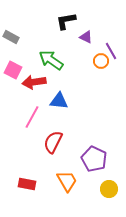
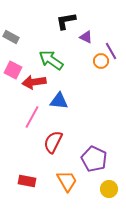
red rectangle: moved 3 px up
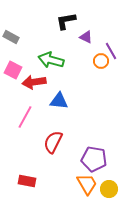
green arrow: rotated 20 degrees counterclockwise
pink line: moved 7 px left
purple pentagon: rotated 15 degrees counterclockwise
orange trapezoid: moved 20 px right, 3 px down
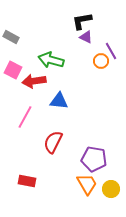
black L-shape: moved 16 px right
red arrow: moved 1 px up
yellow circle: moved 2 px right
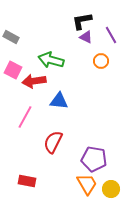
purple line: moved 16 px up
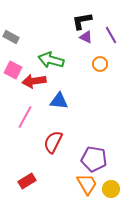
orange circle: moved 1 px left, 3 px down
red rectangle: rotated 42 degrees counterclockwise
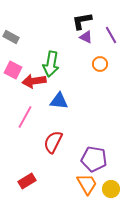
green arrow: moved 4 px down; rotated 95 degrees counterclockwise
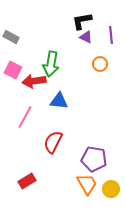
purple line: rotated 24 degrees clockwise
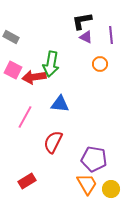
red arrow: moved 4 px up
blue triangle: moved 1 px right, 3 px down
